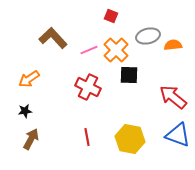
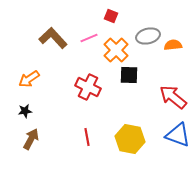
pink line: moved 12 px up
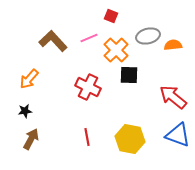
brown L-shape: moved 3 px down
orange arrow: rotated 15 degrees counterclockwise
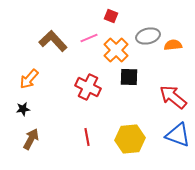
black square: moved 2 px down
black star: moved 2 px left, 2 px up
yellow hexagon: rotated 16 degrees counterclockwise
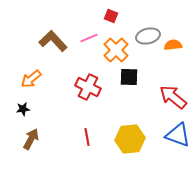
orange arrow: moved 2 px right; rotated 10 degrees clockwise
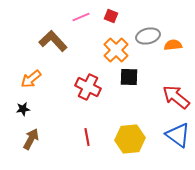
pink line: moved 8 px left, 21 px up
red arrow: moved 3 px right
blue triangle: rotated 16 degrees clockwise
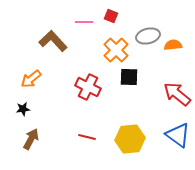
pink line: moved 3 px right, 5 px down; rotated 24 degrees clockwise
red arrow: moved 1 px right, 3 px up
red line: rotated 66 degrees counterclockwise
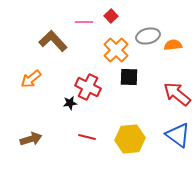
red square: rotated 24 degrees clockwise
black star: moved 47 px right, 6 px up
brown arrow: rotated 45 degrees clockwise
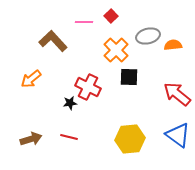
red line: moved 18 px left
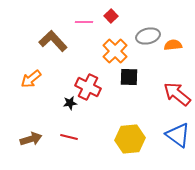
orange cross: moved 1 px left, 1 px down
